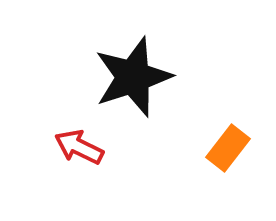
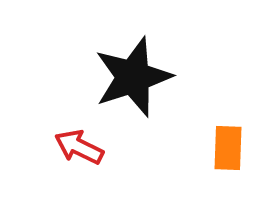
orange rectangle: rotated 36 degrees counterclockwise
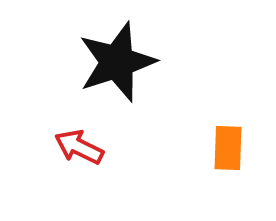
black star: moved 16 px left, 15 px up
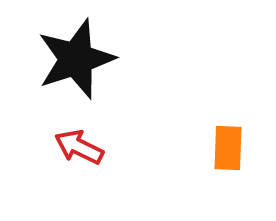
black star: moved 41 px left, 3 px up
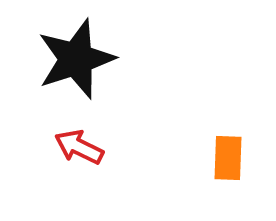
orange rectangle: moved 10 px down
